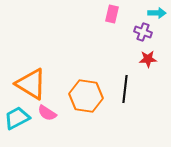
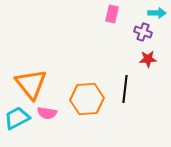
orange triangle: rotated 20 degrees clockwise
orange hexagon: moved 1 px right, 3 px down; rotated 12 degrees counterclockwise
pink semicircle: rotated 24 degrees counterclockwise
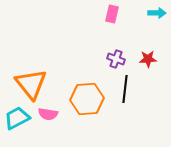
purple cross: moved 27 px left, 27 px down
pink semicircle: moved 1 px right, 1 px down
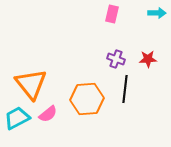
pink semicircle: rotated 48 degrees counterclockwise
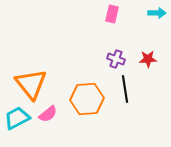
black line: rotated 16 degrees counterclockwise
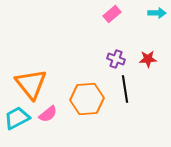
pink rectangle: rotated 36 degrees clockwise
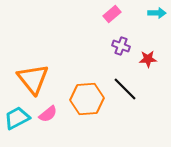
purple cross: moved 5 px right, 13 px up
orange triangle: moved 2 px right, 5 px up
black line: rotated 36 degrees counterclockwise
